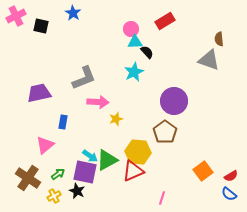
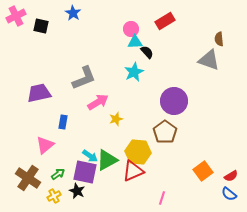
pink arrow: rotated 35 degrees counterclockwise
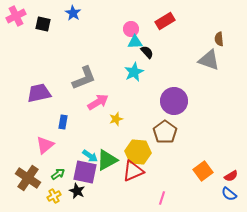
black square: moved 2 px right, 2 px up
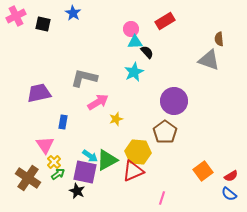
gray L-shape: rotated 144 degrees counterclockwise
pink triangle: rotated 24 degrees counterclockwise
yellow cross: moved 34 px up; rotated 16 degrees counterclockwise
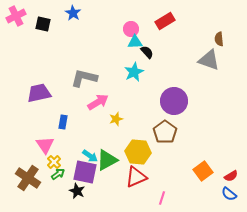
red triangle: moved 3 px right, 6 px down
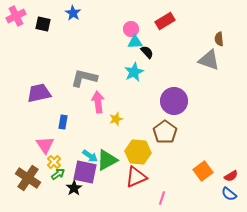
pink arrow: rotated 65 degrees counterclockwise
black star: moved 3 px left, 3 px up; rotated 14 degrees clockwise
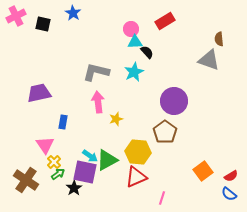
gray L-shape: moved 12 px right, 6 px up
brown cross: moved 2 px left, 2 px down
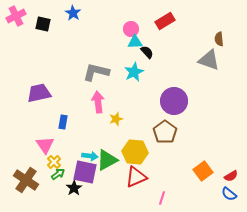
yellow hexagon: moved 3 px left
cyan arrow: rotated 28 degrees counterclockwise
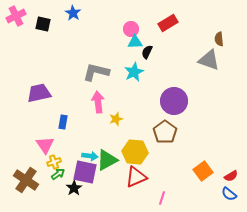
red rectangle: moved 3 px right, 2 px down
black semicircle: rotated 112 degrees counterclockwise
yellow cross: rotated 24 degrees clockwise
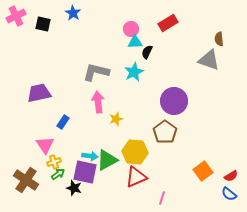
blue rectangle: rotated 24 degrees clockwise
black star: rotated 21 degrees counterclockwise
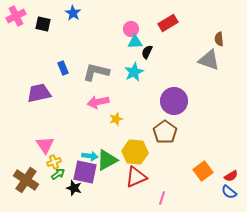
pink arrow: rotated 95 degrees counterclockwise
blue rectangle: moved 54 px up; rotated 56 degrees counterclockwise
blue semicircle: moved 2 px up
